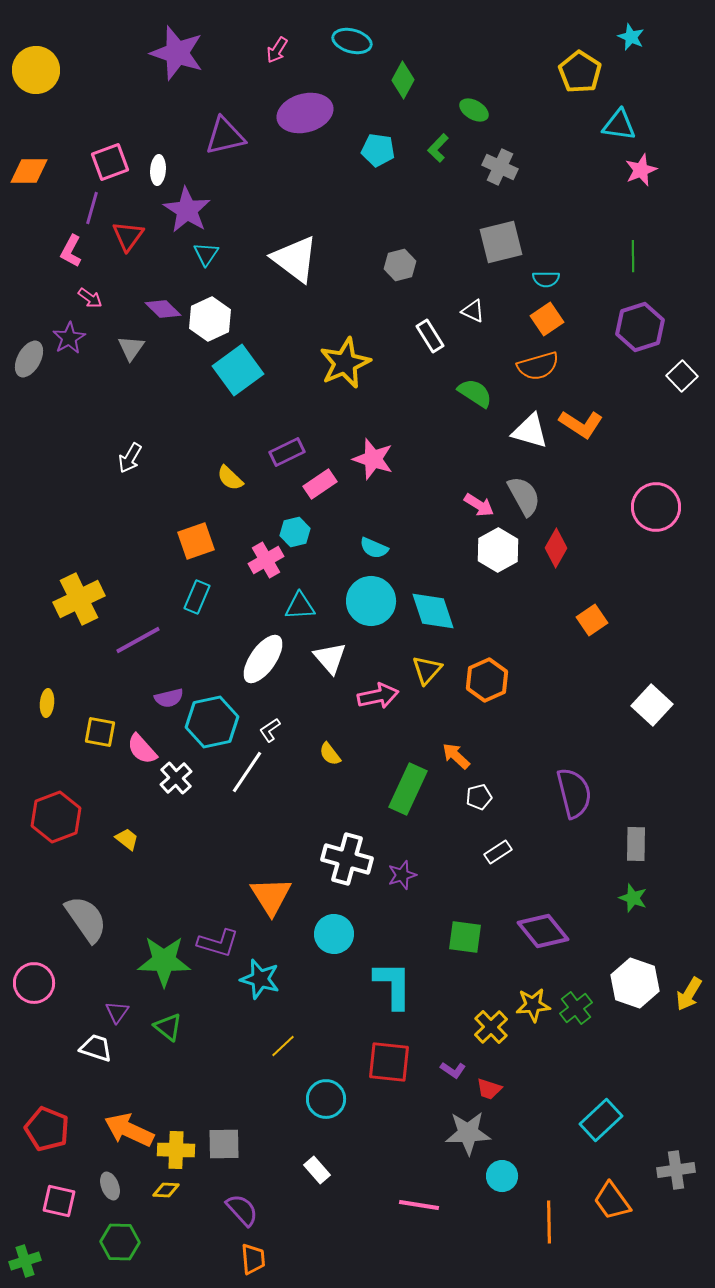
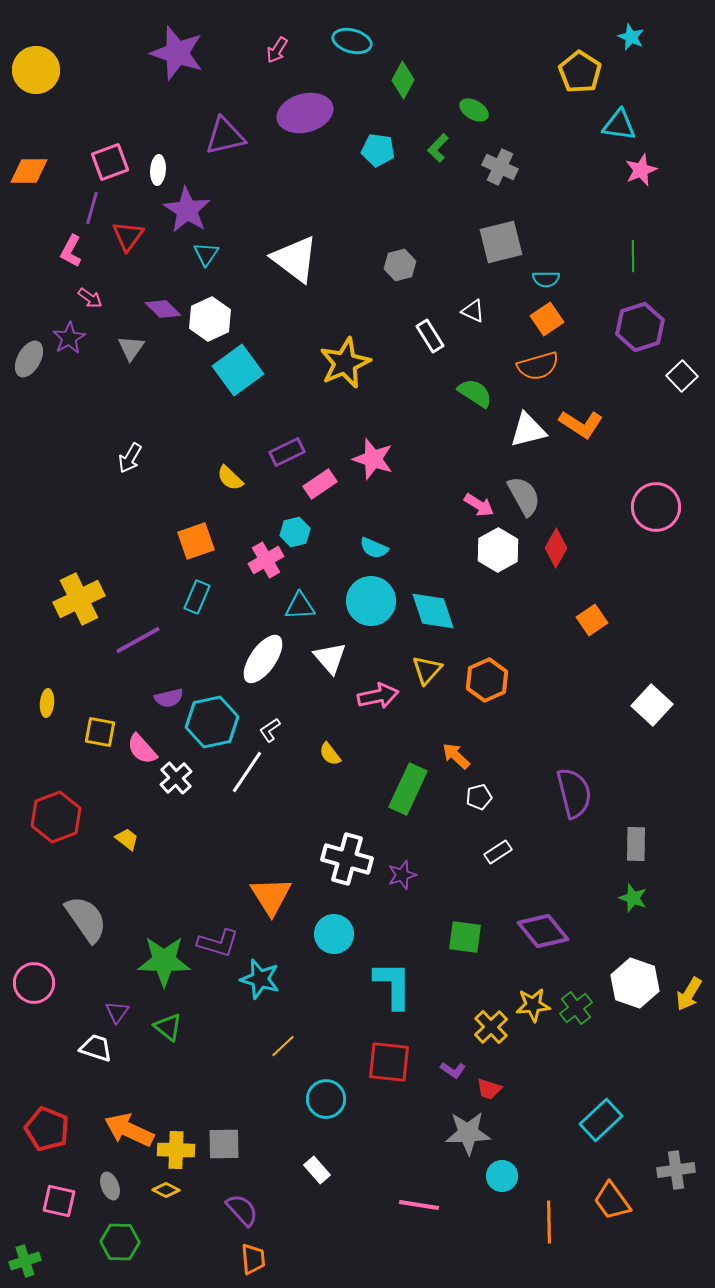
white triangle at (530, 431): moved 2 px left, 1 px up; rotated 30 degrees counterclockwise
yellow diamond at (166, 1190): rotated 24 degrees clockwise
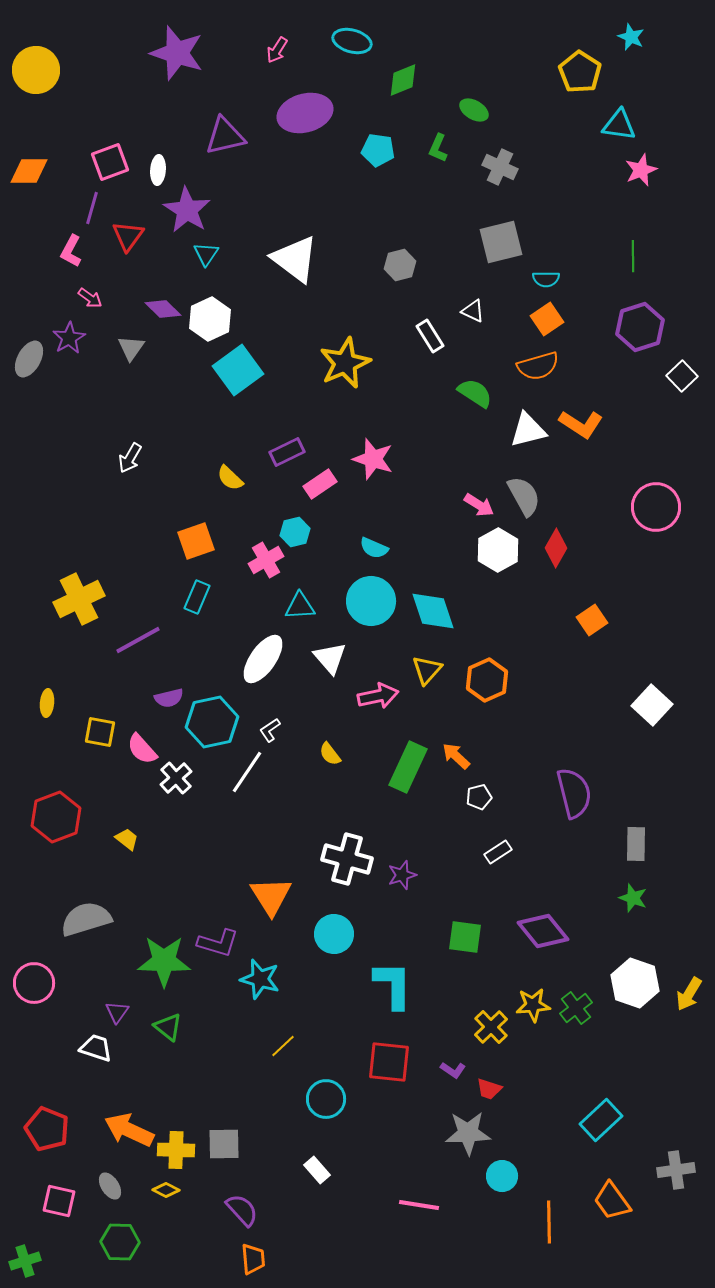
green diamond at (403, 80): rotated 39 degrees clockwise
green L-shape at (438, 148): rotated 20 degrees counterclockwise
green rectangle at (408, 789): moved 22 px up
gray semicircle at (86, 919): rotated 72 degrees counterclockwise
gray ellipse at (110, 1186): rotated 12 degrees counterclockwise
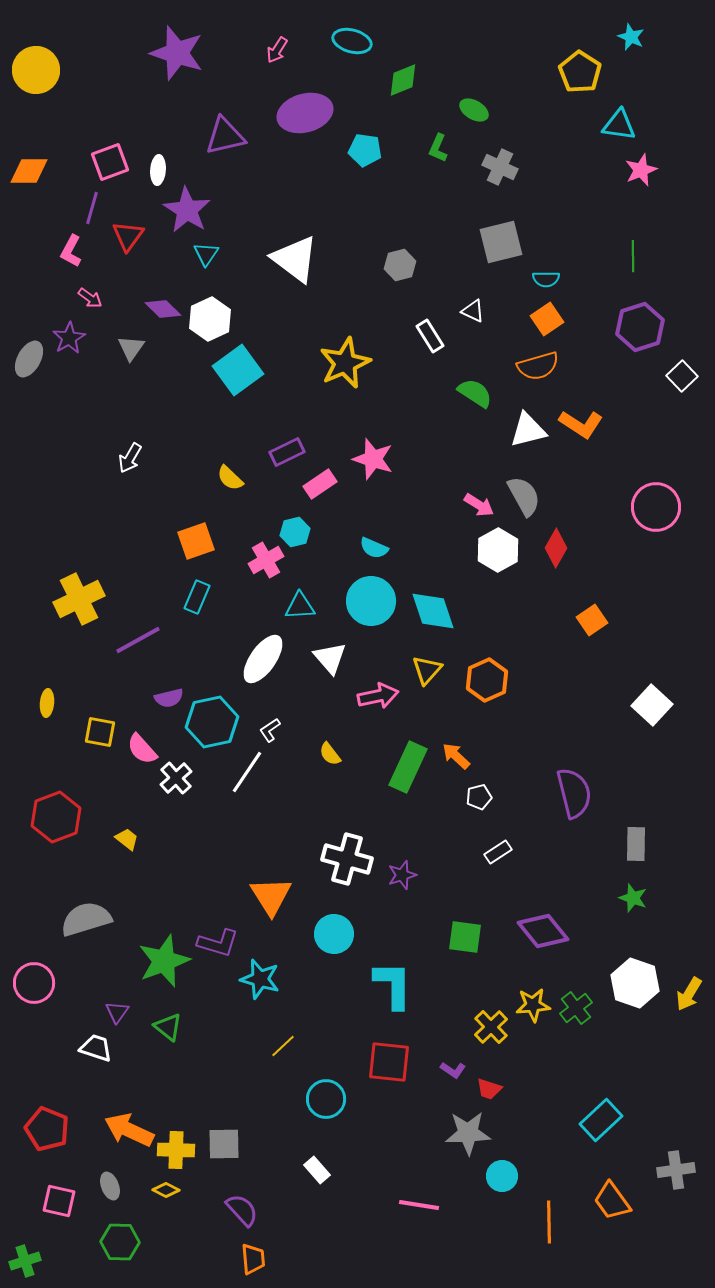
cyan pentagon at (378, 150): moved 13 px left
green star at (164, 961): rotated 22 degrees counterclockwise
gray ellipse at (110, 1186): rotated 12 degrees clockwise
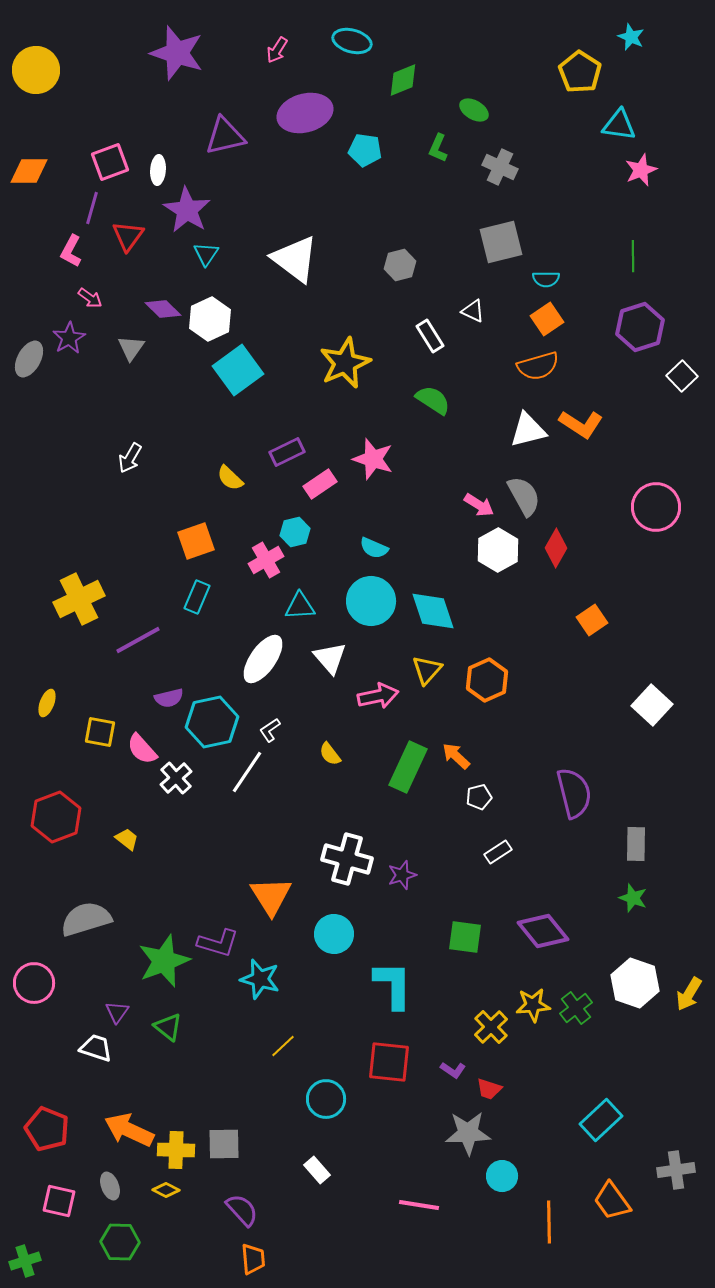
green semicircle at (475, 393): moved 42 px left, 7 px down
yellow ellipse at (47, 703): rotated 16 degrees clockwise
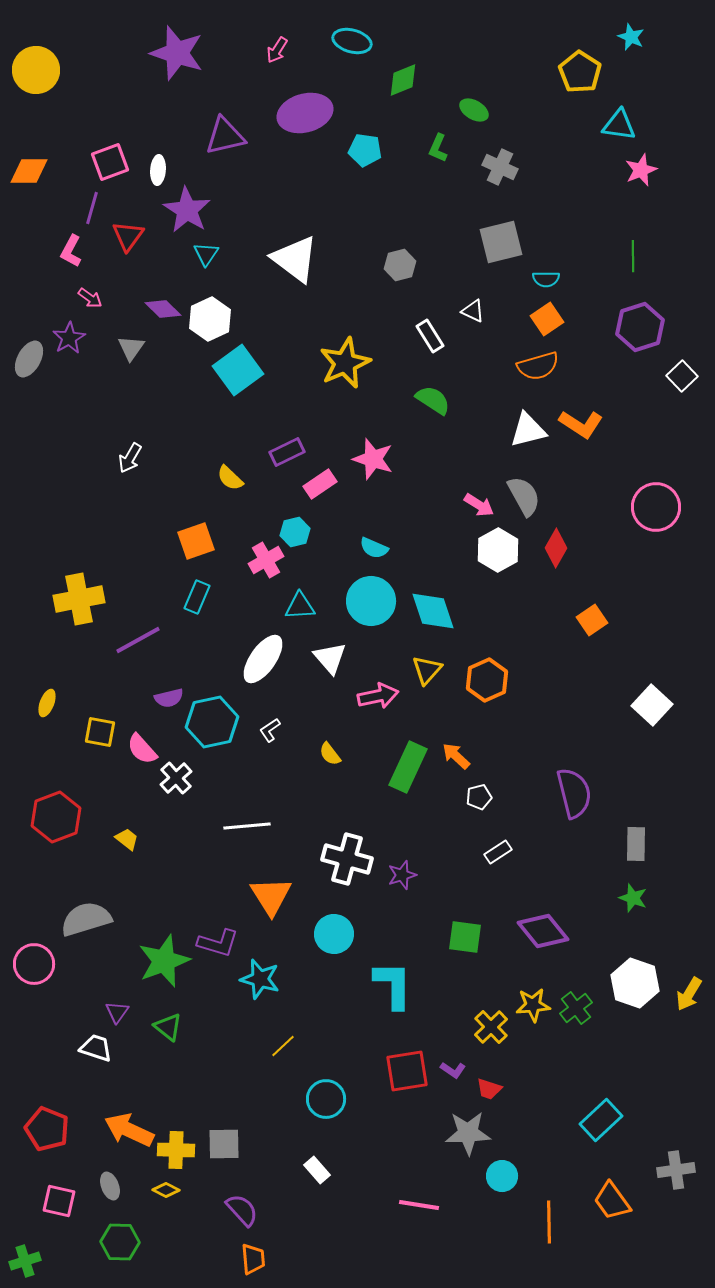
yellow cross at (79, 599): rotated 15 degrees clockwise
white line at (247, 772): moved 54 px down; rotated 51 degrees clockwise
pink circle at (34, 983): moved 19 px up
red square at (389, 1062): moved 18 px right, 9 px down; rotated 15 degrees counterclockwise
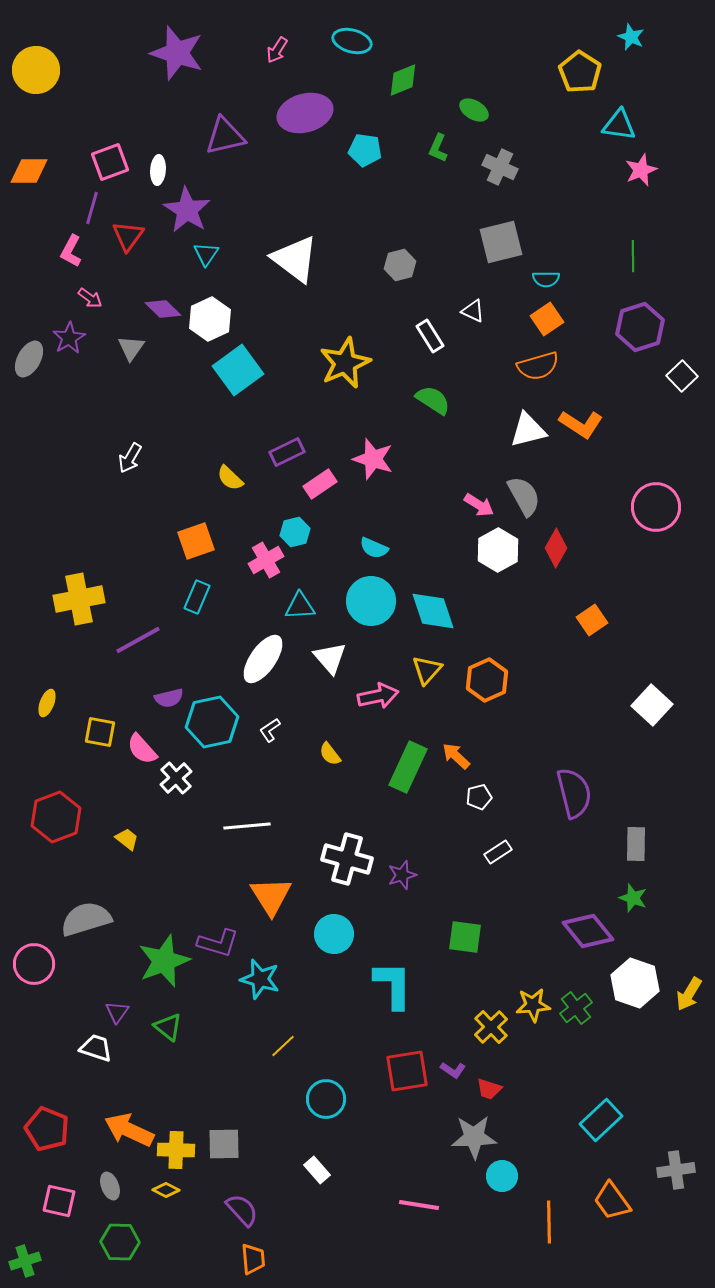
purple diamond at (543, 931): moved 45 px right
gray star at (468, 1133): moved 6 px right, 4 px down
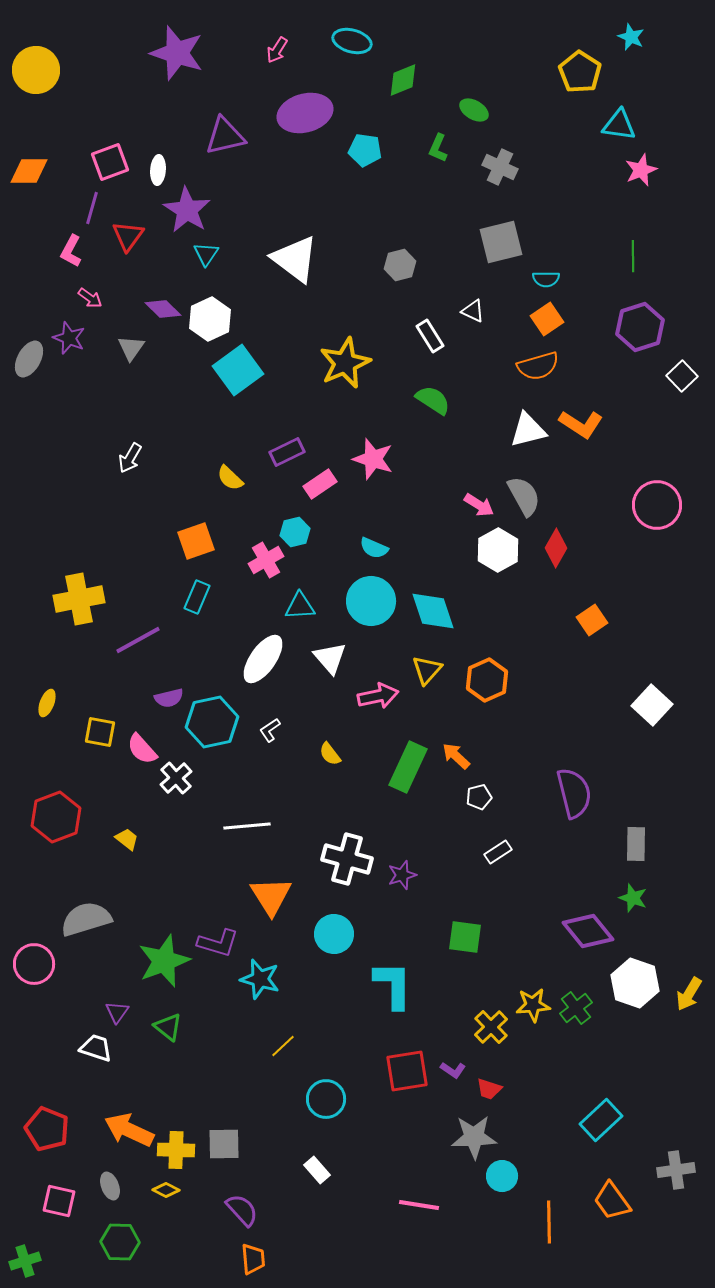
purple star at (69, 338): rotated 20 degrees counterclockwise
pink circle at (656, 507): moved 1 px right, 2 px up
